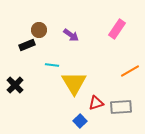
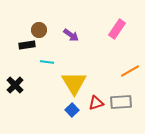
black rectangle: rotated 14 degrees clockwise
cyan line: moved 5 px left, 3 px up
gray rectangle: moved 5 px up
blue square: moved 8 px left, 11 px up
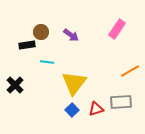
brown circle: moved 2 px right, 2 px down
yellow triangle: rotated 8 degrees clockwise
red triangle: moved 6 px down
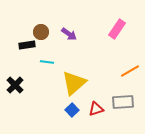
purple arrow: moved 2 px left, 1 px up
yellow triangle: rotated 12 degrees clockwise
gray rectangle: moved 2 px right
